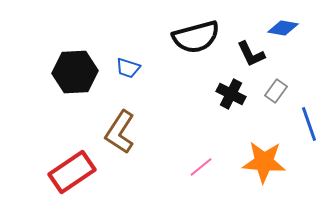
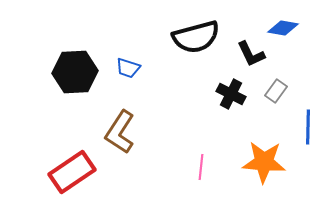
blue line: moved 1 px left, 3 px down; rotated 20 degrees clockwise
pink line: rotated 45 degrees counterclockwise
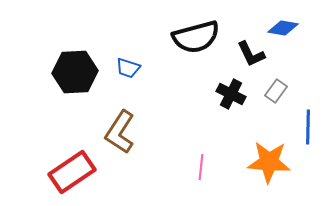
orange star: moved 5 px right
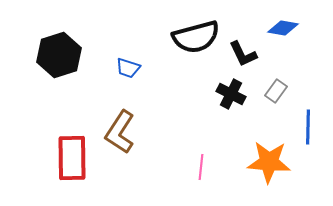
black L-shape: moved 8 px left
black hexagon: moved 16 px left, 17 px up; rotated 15 degrees counterclockwise
red rectangle: moved 14 px up; rotated 57 degrees counterclockwise
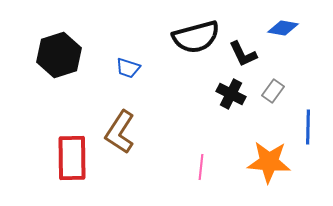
gray rectangle: moved 3 px left
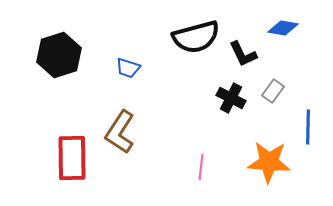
black cross: moved 4 px down
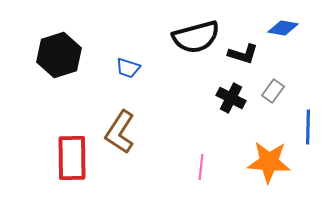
black L-shape: rotated 48 degrees counterclockwise
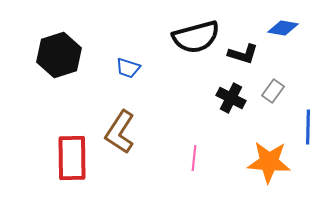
pink line: moved 7 px left, 9 px up
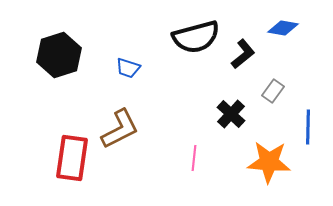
black L-shape: rotated 56 degrees counterclockwise
black cross: moved 16 px down; rotated 16 degrees clockwise
brown L-shape: moved 3 px up; rotated 150 degrees counterclockwise
red rectangle: rotated 9 degrees clockwise
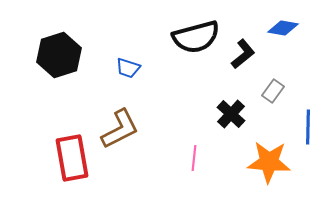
red rectangle: rotated 18 degrees counterclockwise
